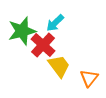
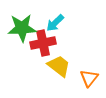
green star: moved 3 px up; rotated 12 degrees clockwise
red cross: moved 2 px up; rotated 35 degrees clockwise
yellow trapezoid: rotated 15 degrees counterclockwise
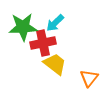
green star: moved 1 px right, 1 px up
yellow trapezoid: moved 4 px left, 2 px up
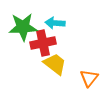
cyan arrow: rotated 48 degrees clockwise
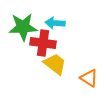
red cross: rotated 20 degrees clockwise
orange triangle: rotated 36 degrees counterclockwise
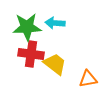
green star: moved 4 px right
red cross: moved 12 px left, 11 px down
orange triangle: moved 1 px left, 1 px down; rotated 42 degrees counterclockwise
